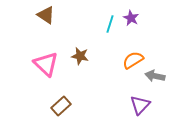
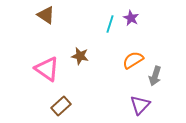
pink triangle: moved 1 px right, 5 px down; rotated 8 degrees counterclockwise
gray arrow: rotated 84 degrees counterclockwise
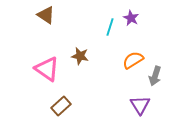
cyan line: moved 3 px down
purple triangle: rotated 15 degrees counterclockwise
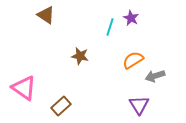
pink triangle: moved 23 px left, 19 px down
gray arrow: rotated 54 degrees clockwise
purple triangle: moved 1 px left
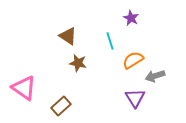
brown triangle: moved 22 px right, 21 px down
cyan line: moved 14 px down; rotated 36 degrees counterclockwise
brown star: moved 2 px left, 7 px down
purple triangle: moved 4 px left, 7 px up
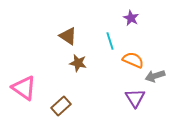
orange semicircle: rotated 55 degrees clockwise
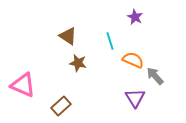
purple star: moved 4 px right, 1 px up
gray arrow: rotated 66 degrees clockwise
pink triangle: moved 1 px left, 3 px up; rotated 12 degrees counterclockwise
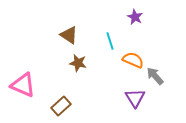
brown triangle: moved 1 px right, 1 px up
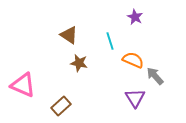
brown star: moved 1 px right
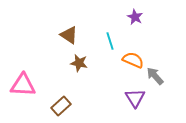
pink triangle: rotated 20 degrees counterclockwise
